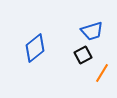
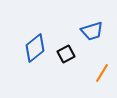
black square: moved 17 px left, 1 px up
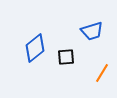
black square: moved 3 px down; rotated 24 degrees clockwise
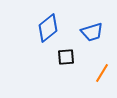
blue trapezoid: moved 1 px down
blue diamond: moved 13 px right, 20 px up
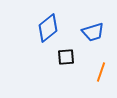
blue trapezoid: moved 1 px right
orange line: moved 1 px left, 1 px up; rotated 12 degrees counterclockwise
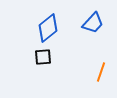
blue trapezoid: moved 9 px up; rotated 30 degrees counterclockwise
black square: moved 23 px left
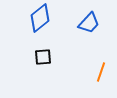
blue trapezoid: moved 4 px left
blue diamond: moved 8 px left, 10 px up
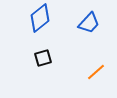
black square: moved 1 px down; rotated 12 degrees counterclockwise
orange line: moved 5 px left; rotated 30 degrees clockwise
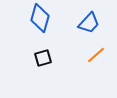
blue diamond: rotated 36 degrees counterclockwise
orange line: moved 17 px up
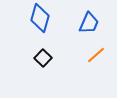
blue trapezoid: rotated 20 degrees counterclockwise
black square: rotated 30 degrees counterclockwise
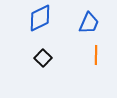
blue diamond: rotated 48 degrees clockwise
orange line: rotated 48 degrees counterclockwise
